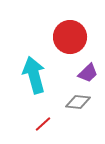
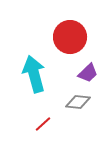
cyan arrow: moved 1 px up
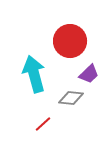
red circle: moved 4 px down
purple trapezoid: moved 1 px right, 1 px down
gray diamond: moved 7 px left, 4 px up
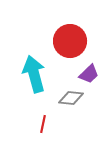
red line: rotated 36 degrees counterclockwise
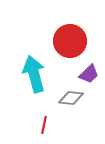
red line: moved 1 px right, 1 px down
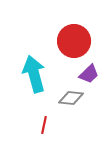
red circle: moved 4 px right
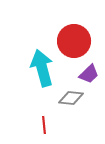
cyan arrow: moved 8 px right, 6 px up
red line: rotated 18 degrees counterclockwise
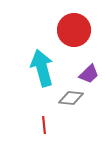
red circle: moved 11 px up
